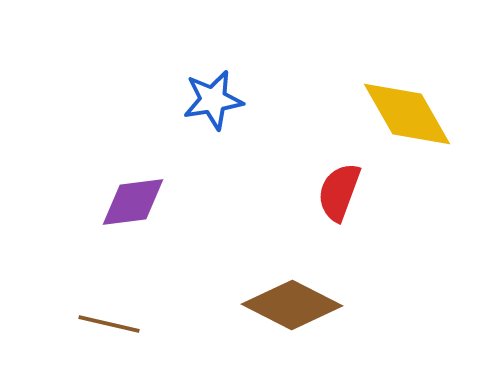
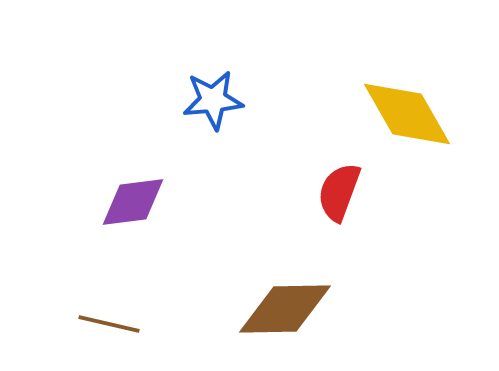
blue star: rotated 4 degrees clockwise
brown diamond: moved 7 px left, 4 px down; rotated 28 degrees counterclockwise
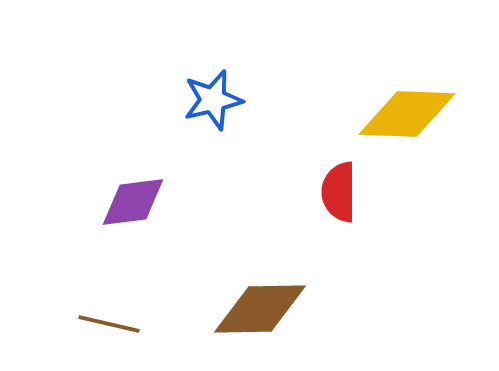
blue star: rotated 8 degrees counterclockwise
yellow diamond: rotated 58 degrees counterclockwise
red semicircle: rotated 20 degrees counterclockwise
brown diamond: moved 25 px left
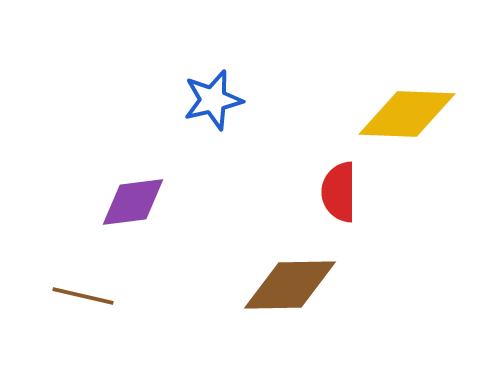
brown diamond: moved 30 px right, 24 px up
brown line: moved 26 px left, 28 px up
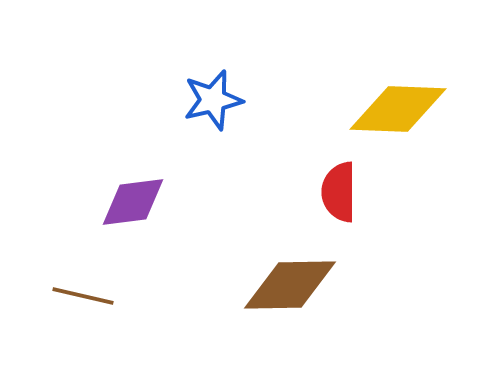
yellow diamond: moved 9 px left, 5 px up
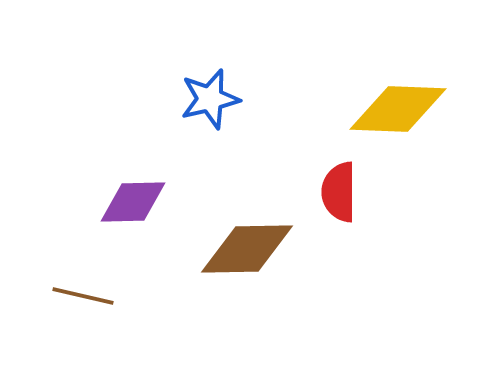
blue star: moved 3 px left, 1 px up
purple diamond: rotated 6 degrees clockwise
brown diamond: moved 43 px left, 36 px up
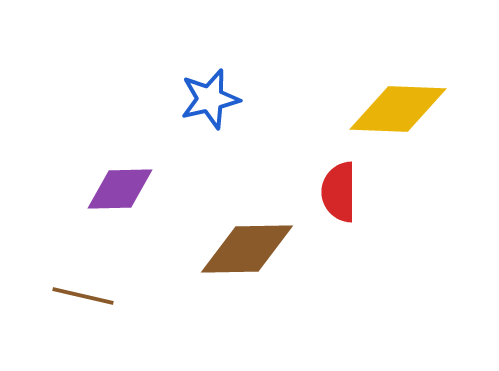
purple diamond: moved 13 px left, 13 px up
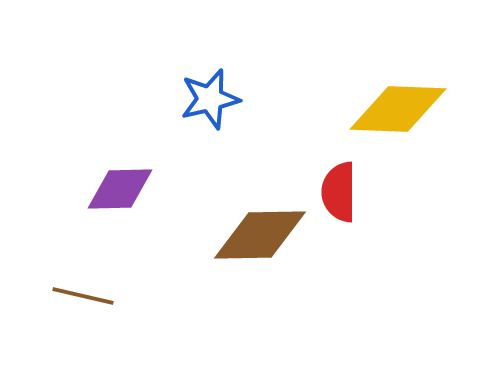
brown diamond: moved 13 px right, 14 px up
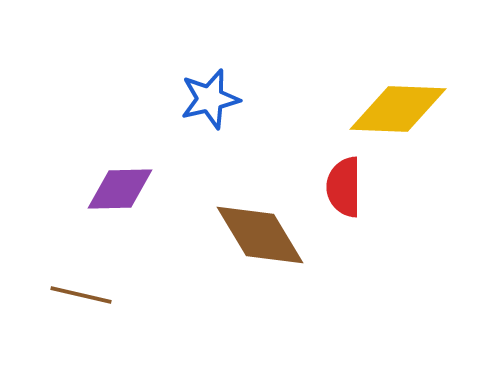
red semicircle: moved 5 px right, 5 px up
brown diamond: rotated 60 degrees clockwise
brown line: moved 2 px left, 1 px up
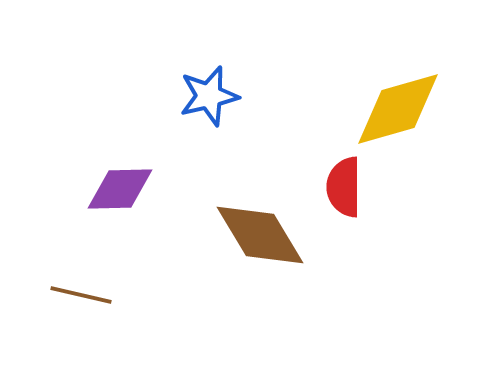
blue star: moved 1 px left, 3 px up
yellow diamond: rotated 18 degrees counterclockwise
